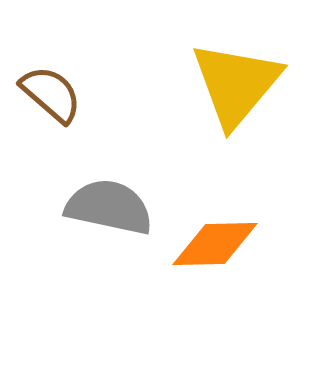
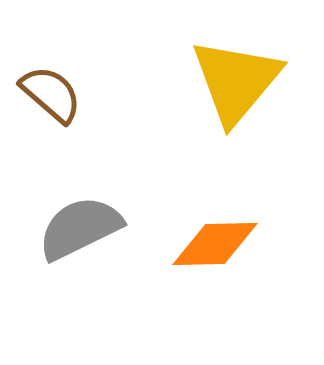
yellow triangle: moved 3 px up
gray semicircle: moved 29 px left, 21 px down; rotated 38 degrees counterclockwise
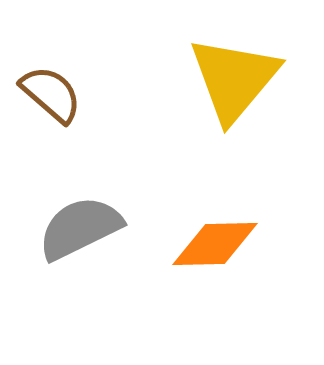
yellow triangle: moved 2 px left, 2 px up
